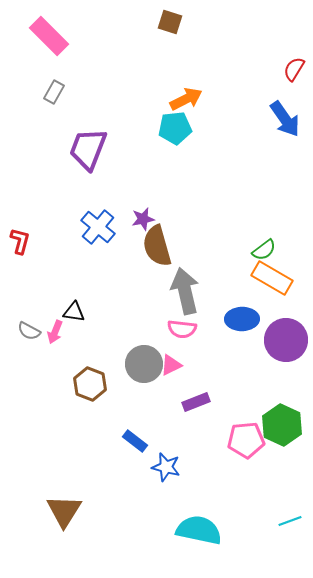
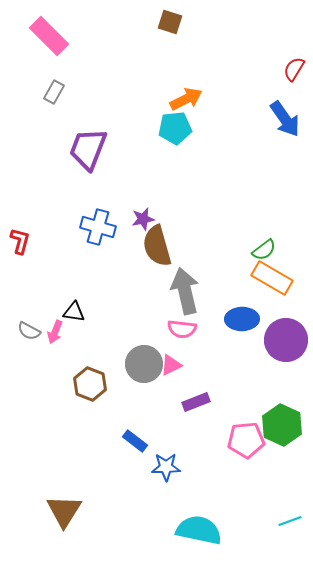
blue cross: rotated 24 degrees counterclockwise
blue star: rotated 16 degrees counterclockwise
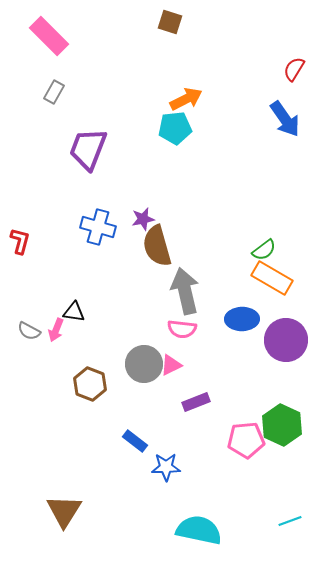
pink arrow: moved 1 px right, 2 px up
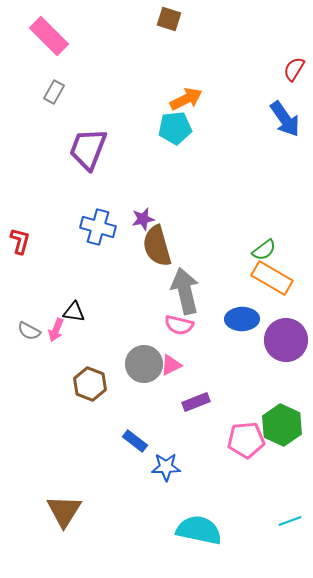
brown square: moved 1 px left, 3 px up
pink semicircle: moved 3 px left, 4 px up; rotated 8 degrees clockwise
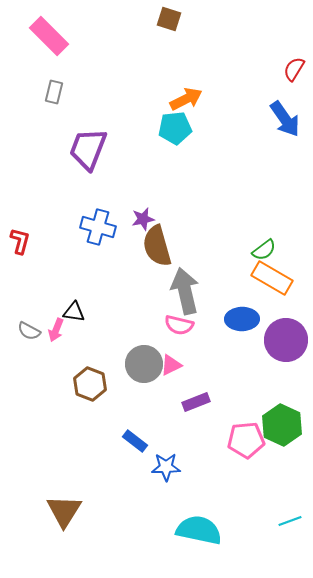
gray rectangle: rotated 15 degrees counterclockwise
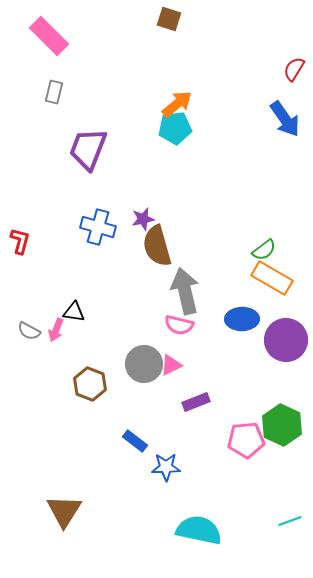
orange arrow: moved 9 px left, 5 px down; rotated 12 degrees counterclockwise
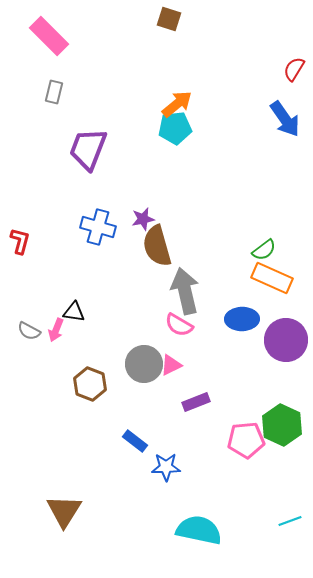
orange rectangle: rotated 6 degrees counterclockwise
pink semicircle: rotated 16 degrees clockwise
